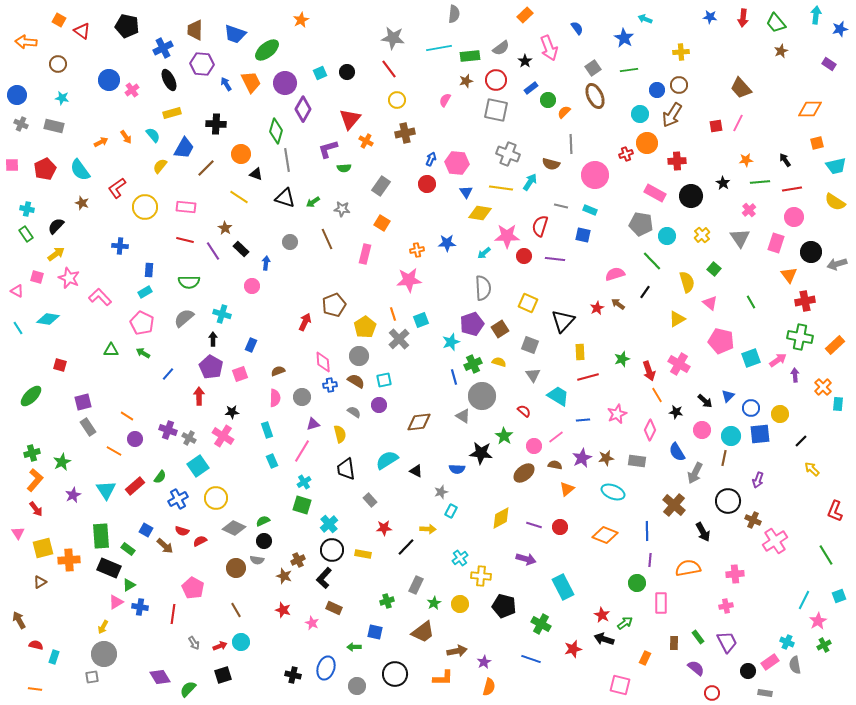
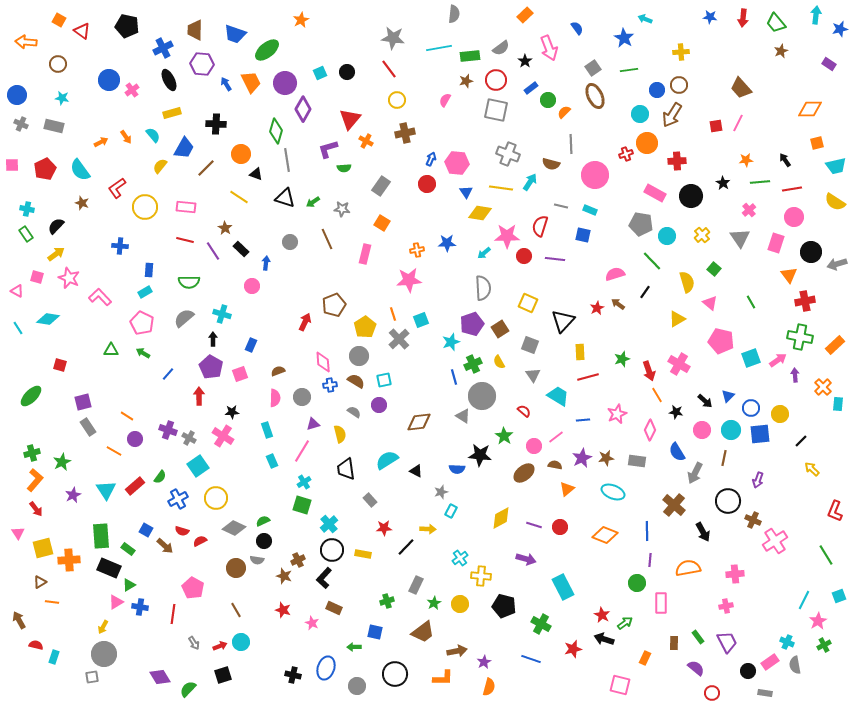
yellow semicircle at (499, 362): rotated 136 degrees counterclockwise
cyan circle at (731, 436): moved 6 px up
black star at (481, 453): moved 1 px left, 2 px down
orange line at (35, 689): moved 17 px right, 87 px up
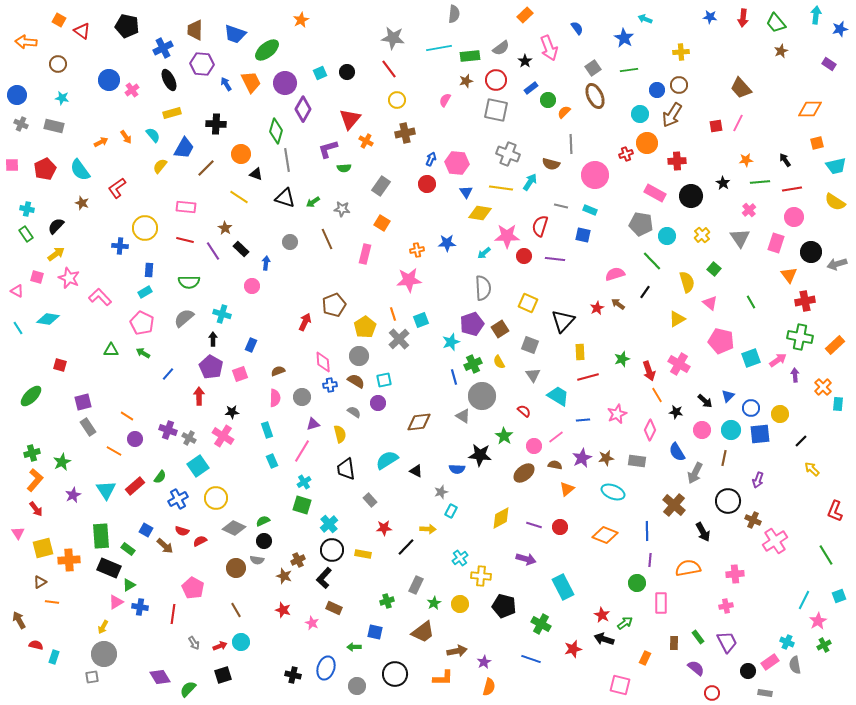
yellow circle at (145, 207): moved 21 px down
purple circle at (379, 405): moved 1 px left, 2 px up
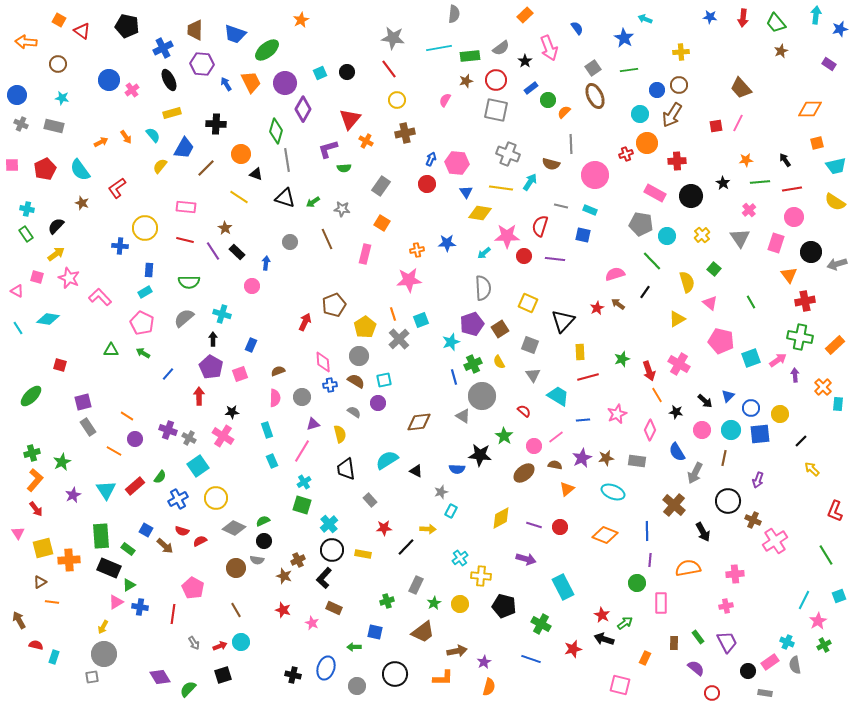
black rectangle at (241, 249): moved 4 px left, 3 px down
